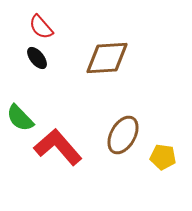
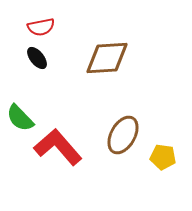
red semicircle: rotated 60 degrees counterclockwise
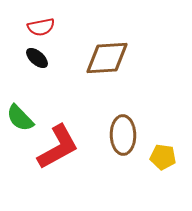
black ellipse: rotated 10 degrees counterclockwise
brown ellipse: rotated 30 degrees counterclockwise
red L-shape: rotated 102 degrees clockwise
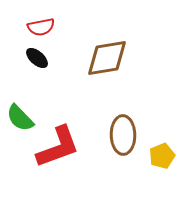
brown diamond: rotated 6 degrees counterclockwise
red L-shape: rotated 9 degrees clockwise
yellow pentagon: moved 1 px left, 1 px up; rotated 30 degrees counterclockwise
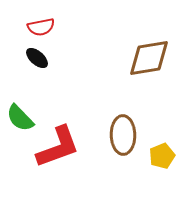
brown diamond: moved 42 px right
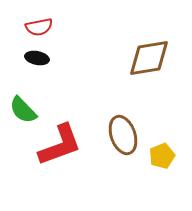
red semicircle: moved 2 px left
black ellipse: rotated 30 degrees counterclockwise
green semicircle: moved 3 px right, 8 px up
brown ellipse: rotated 18 degrees counterclockwise
red L-shape: moved 2 px right, 2 px up
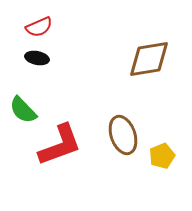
red semicircle: rotated 12 degrees counterclockwise
brown diamond: moved 1 px down
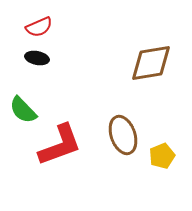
brown diamond: moved 2 px right, 4 px down
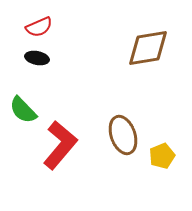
brown diamond: moved 3 px left, 15 px up
red L-shape: rotated 30 degrees counterclockwise
